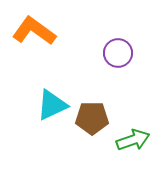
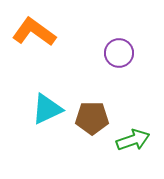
orange L-shape: moved 1 px down
purple circle: moved 1 px right
cyan triangle: moved 5 px left, 4 px down
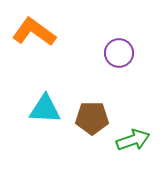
cyan triangle: moved 2 px left; rotated 28 degrees clockwise
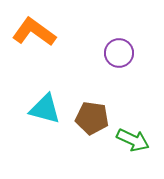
cyan triangle: rotated 12 degrees clockwise
brown pentagon: rotated 8 degrees clockwise
green arrow: rotated 44 degrees clockwise
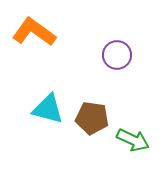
purple circle: moved 2 px left, 2 px down
cyan triangle: moved 3 px right
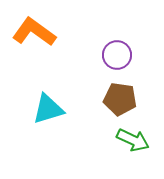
cyan triangle: rotated 32 degrees counterclockwise
brown pentagon: moved 28 px right, 19 px up
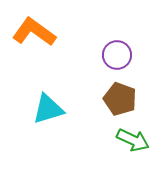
brown pentagon: rotated 12 degrees clockwise
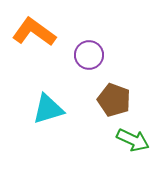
purple circle: moved 28 px left
brown pentagon: moved 6 px left, 1 px down
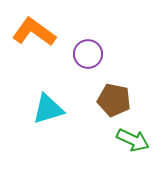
purple circle: moved 1 px left, 1 px up
brown pentagon: rotated 8 degrees counterclockwise
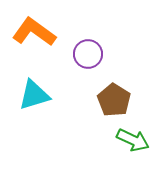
brown pentagon: rotated 20 degrees clockwise
cyan triangle: moved 14 px left, 14 px up
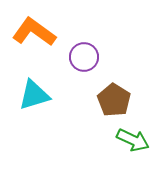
purple circle: moved 4 px left, 3 px down
